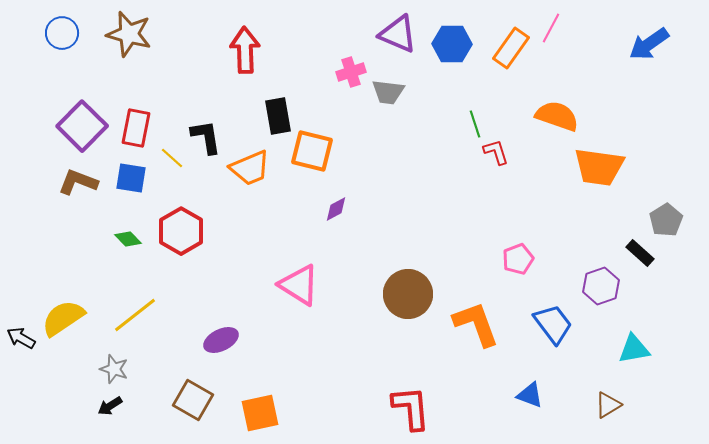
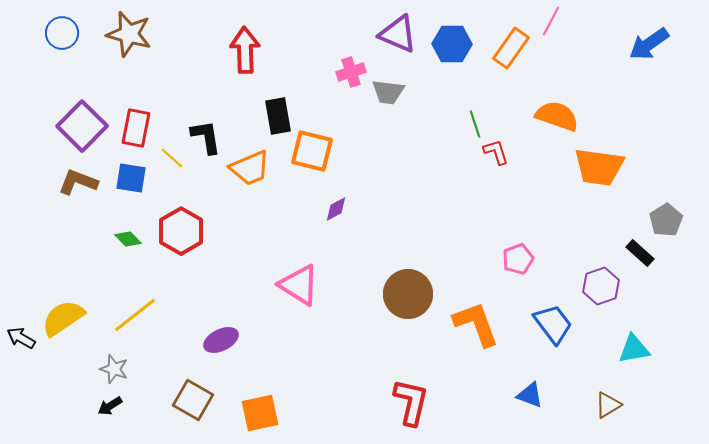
pink line at (551, 28): moved 7 px up
red L-shape at (411, 408): moved 6 px up; rotated 18 degrees clockwise
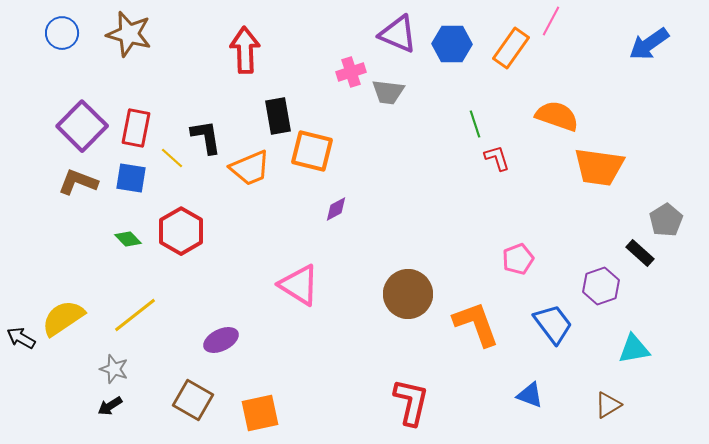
red L-shape at (496, 152): moved 1 px right, 6 px down
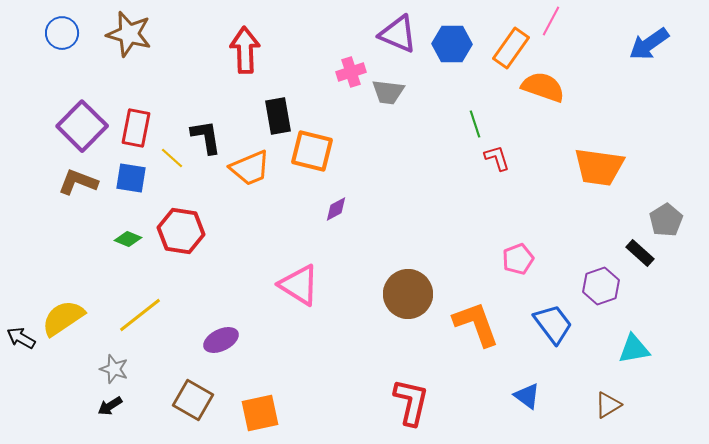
orange semicircle at (557, 116): moved 14 px left, 29 px up
red hexagon at (181, 231): rotated 21 degrees counterclockwise
green diamond at (128, 239): rotated 24 degrees counterclockwise
yellow line at (135, 315): moved 5 px right
blue triangle at (530, 395): moved 3 px left, 1 px down; rotated 16 degrees clockwise
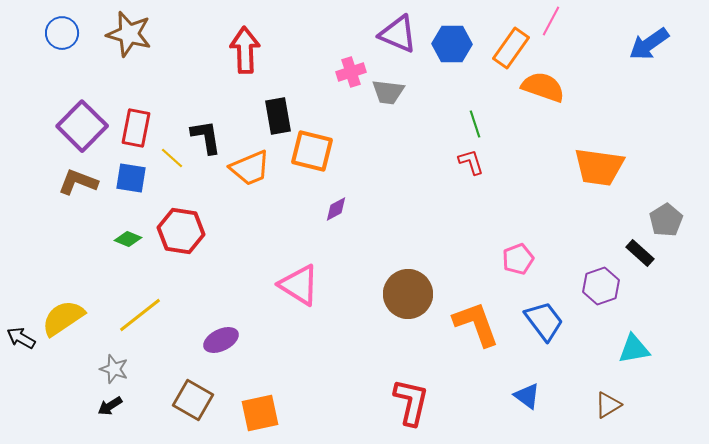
red L-shape at (497, 158): moved 26 px left, 4 px down
blue trapezoid at (553, 324): moved 9 px left, 3 px up
